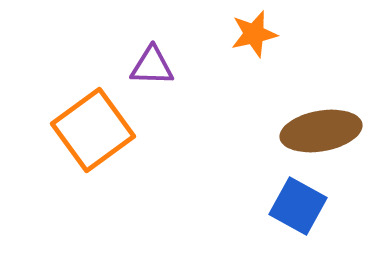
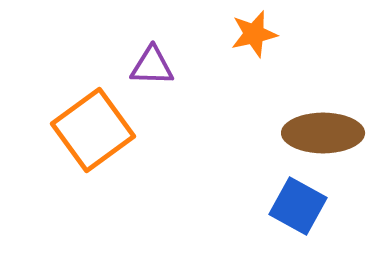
brown ellipse: moved 2 px right, 2 px down; rotated 10 degrees clockwise
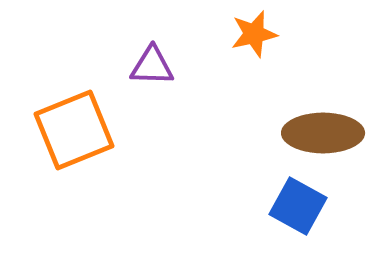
orange square: moved 19 px left; rotated 14 degrees clockwise
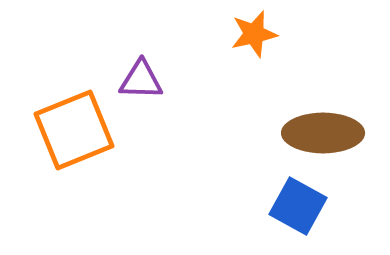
purple triangle: moved 11 px left, 14 px down
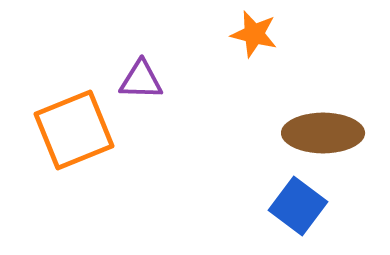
orange star: rotated 27 degrees clockwise
blue square: rotated 8 degrees clockwise
